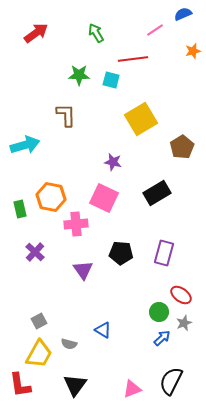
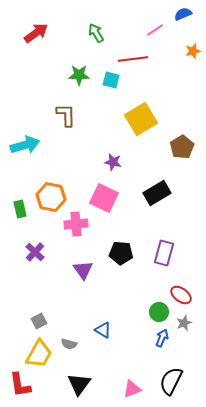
blue arrow: rotated 24 degrees counterclockwise
black triangle: moved 4 px right, 1 px up
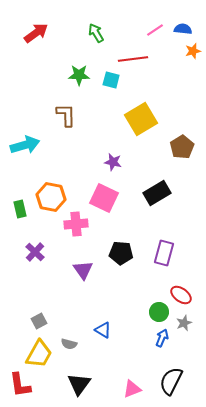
blue semicircle: moved 15 px down; rotated 30 degrees clockwise
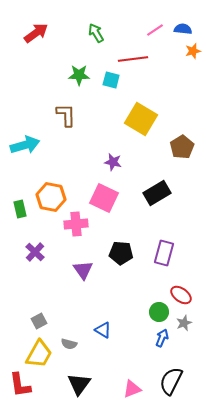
yellow square: rotated 28 degrees counterclockwise
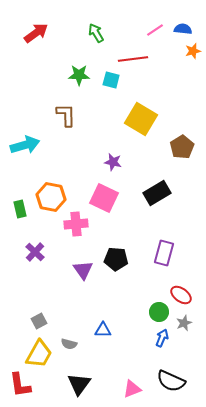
black pentagon: moved 5 px left, 6 px down
blue triangle: rotated 30 degrees counterclockwise
black semicircle: rotated 92 degrees counterclockwise
